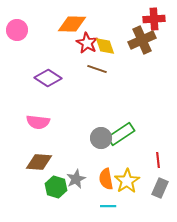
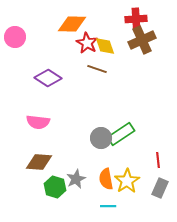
red cross: moved 18 px left
pink circle: moved 2 px left, 7 px down
green hexagon: moved 1 px left
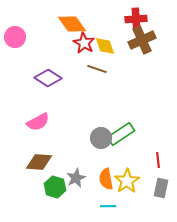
orange diamond: rotated 52 degrees clockwise
red star: moved 3 px left
pink semicircle: rotated 35 degrees counterclockwise
gray star: moved 1 px up
gray rectangle: moved 1 px right; rotated 12 degrees counterclockwise
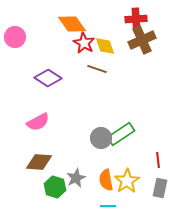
orange semicircle: moved 1 px down
gray rectangle: moved 1 px left
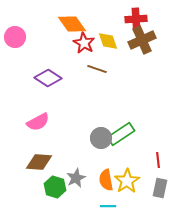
yellow diamond: moved 3 px right, 5 px up
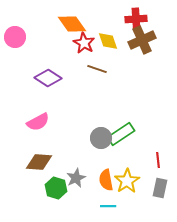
green hexagon: moved 1 px right, 1 px down
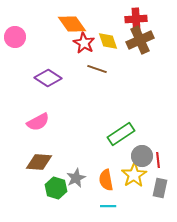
brown cross: moved 2 px left
gray circle: moved 41 px right, 18 px down
yellow star: moved 7 px right, 6 px up
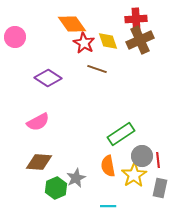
orange semicircle: moved 2 px right, 14 px up
green hexagon: rotated 20 degrees clockwise
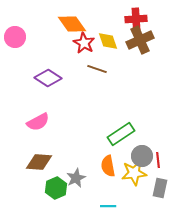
yellow star: moved 2 px up; rotated 25 degrees clockwise
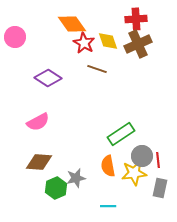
brown cross: moved 2 px left, 4 px down
gray star: rotated 12 degrees clockwise
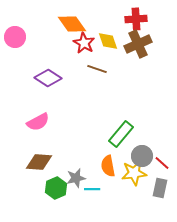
green rectangle: rotated 16 degrees counterclockwise
red line: moved 4 px right, 3 px down; rotated 42 degrees counterclockwise
cyan line: moved 16 px left, 17 px up
